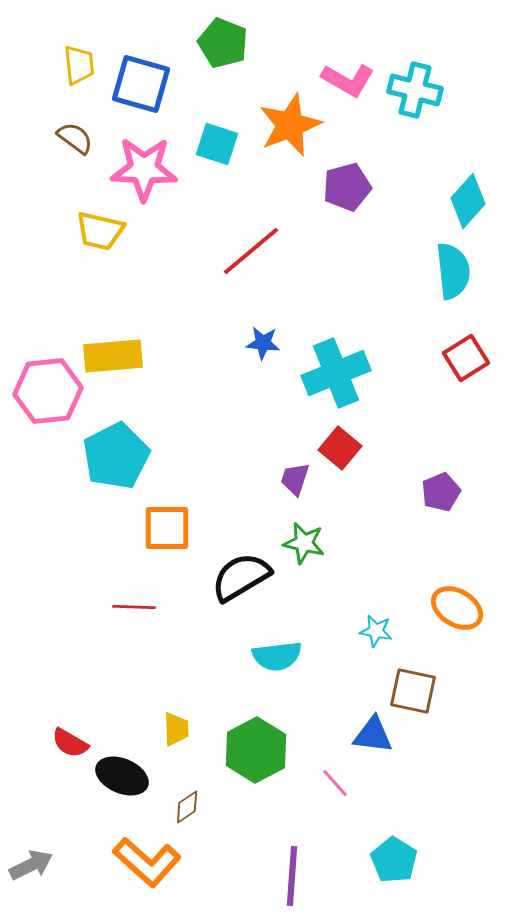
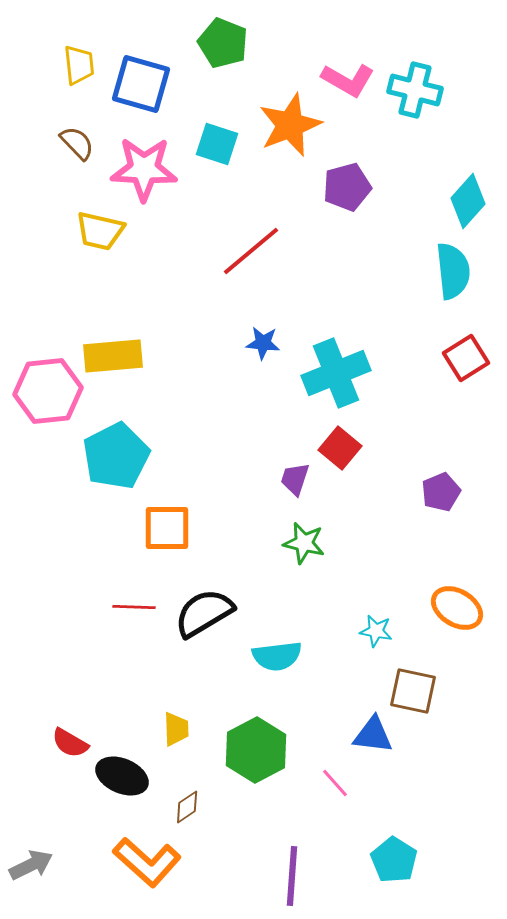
brown semicircle at (75, 138): moved 2 px right, 5 px down; rotated 9 degrees clockwise
black semicircle at (241, 577): moved 37 px left, 36 px down
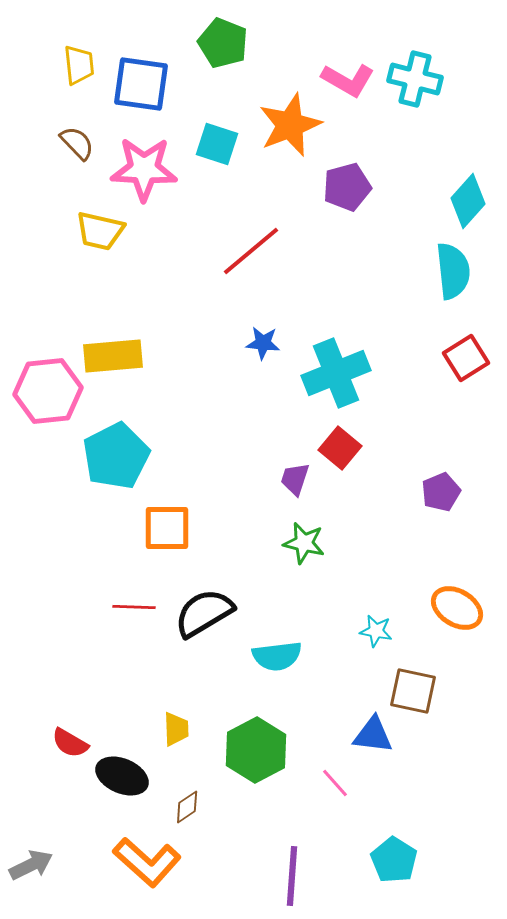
blue square at (141, 84): rotated 8 degrees counterclockwise
cyan cross at (415, 90): moved 11 px up
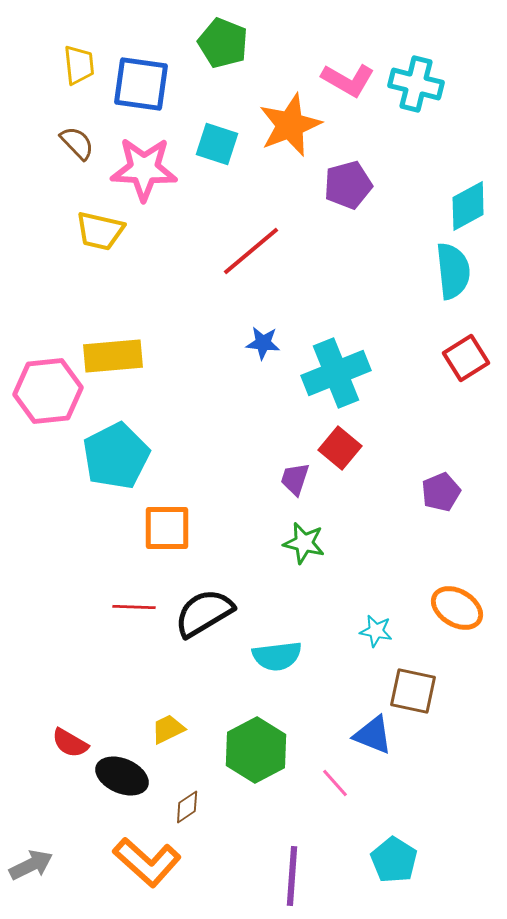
cyan cross at (415, 79): moved 1 px right, 5 px down
purple pentagon at (347, 187): moved 1 px right, 2 px up
cyan diamond at (468, 201): moved 5 px down; rotated 20 degrees clockwise
yellow trapezoid at (176, 729): moved 8 px left; rotated 114 degrees counterclockwise
blue triangle at (373, 735): rotated 15 degrees clockwise
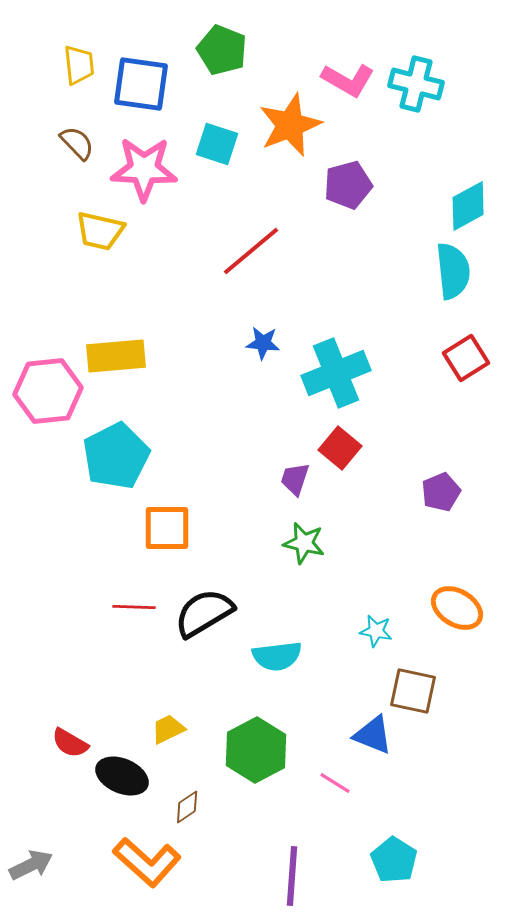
green pentagon at (223, 43): moved 1 px left, 7 px down
yellow rectangle at (113, 356): moved 3 px right
pink line at (335, 783): rotated 16 degrees counterclockwise
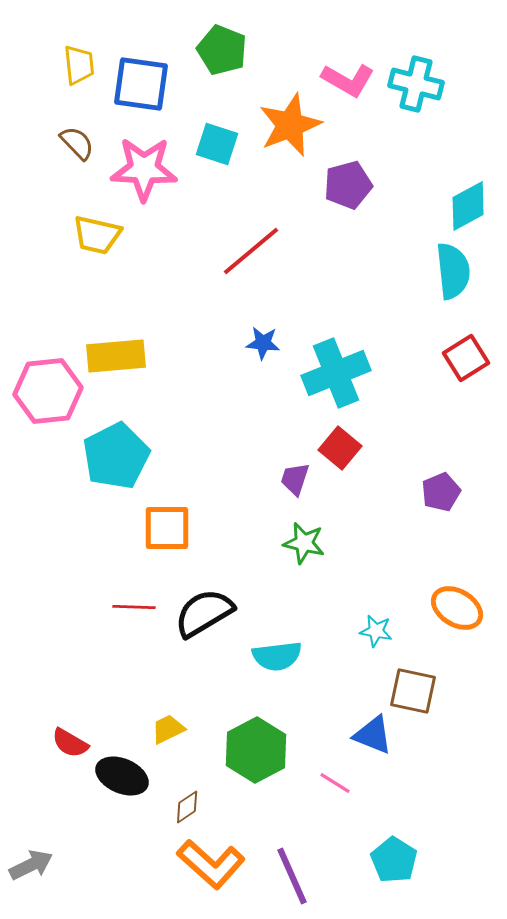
yellow trapezoid at (100, 231): moved 3 px left, 4 px down
orange L-shape at (147, 862): moved 64 px right, 2 px down
purple line at (292, 876): rotated 28 degrees counterclockwise
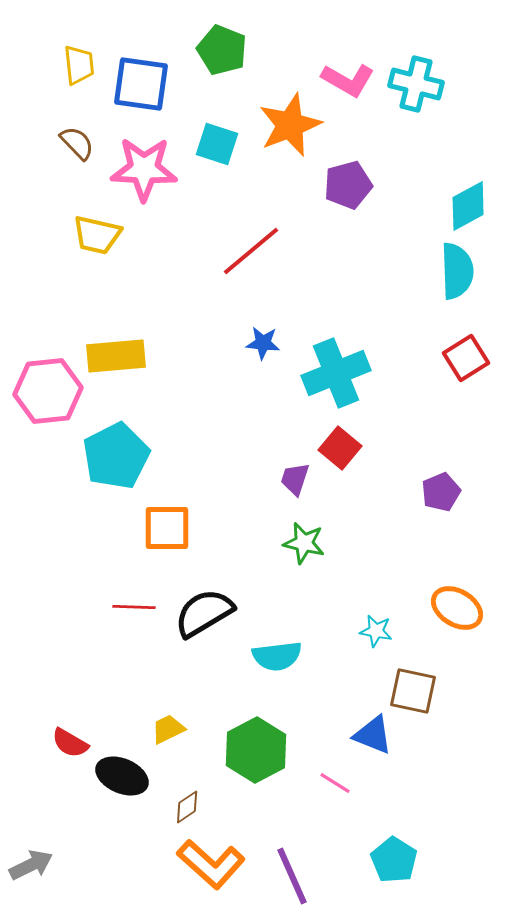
cyan semicircle at (453, 271): moved 4 px right; rotated 4 degrees clockwise
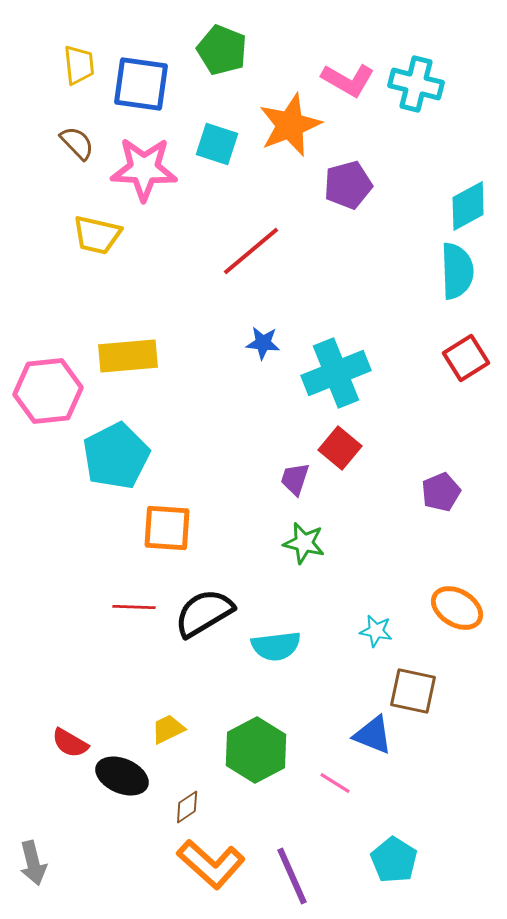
yellow rectangle at (116, 356): moved 12 px right
orange square at (167, 528): rotated 4 degrees clockwise
cyan semicircle at (277, 656): moved 1 px left, 10 px up
gray arrow at (31, 865): moved 2 px right, 2 px up; rotated 102 degrees clockwise
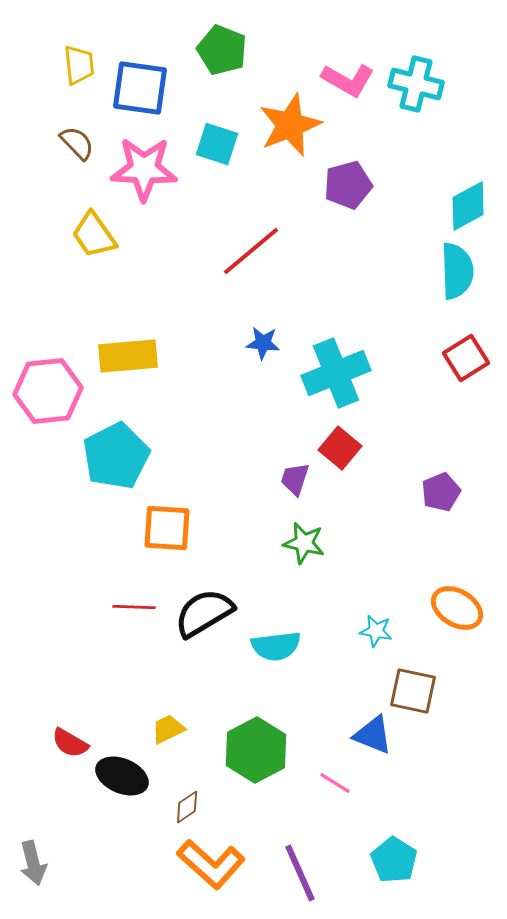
blue square at (141, 84): moved 1 px left, 4 px down
yellow trapezoid at (97, 235): moved 3 px left; rotated 42 degrees clockwise
purple line at (292, 876): moved 8 px right, 3 px up
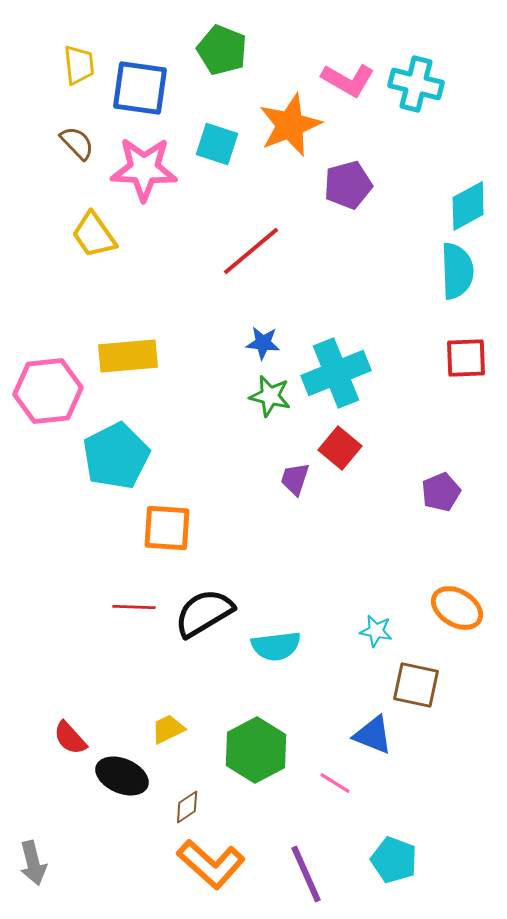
red square at (466, 358): rotated 30 degrees clockwise
green star at (304, 543): moved 34 px left, 147 px up
brown square at (413, 691): moved 3 px right, 6 px up
red semicircle at (70, 743): moved 5 px up; rotated 18 degrees clockwise
cyan pentagon at (394, 860): rotated 12 degrees counterclockwise
purple line at (300, 873): moved 6 px right, 1 px down
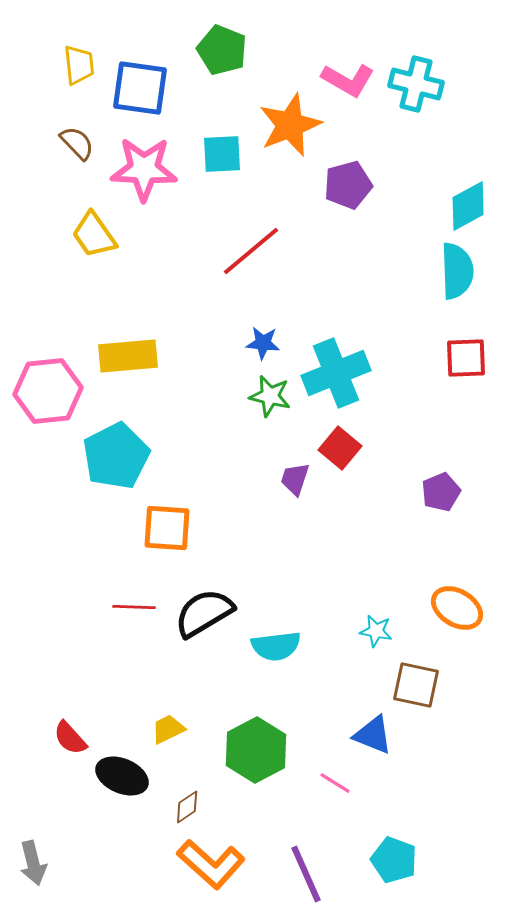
cyan square at (217, 144): moved 5 px right, 10 px down; rotated 21 degrees counterclockwise
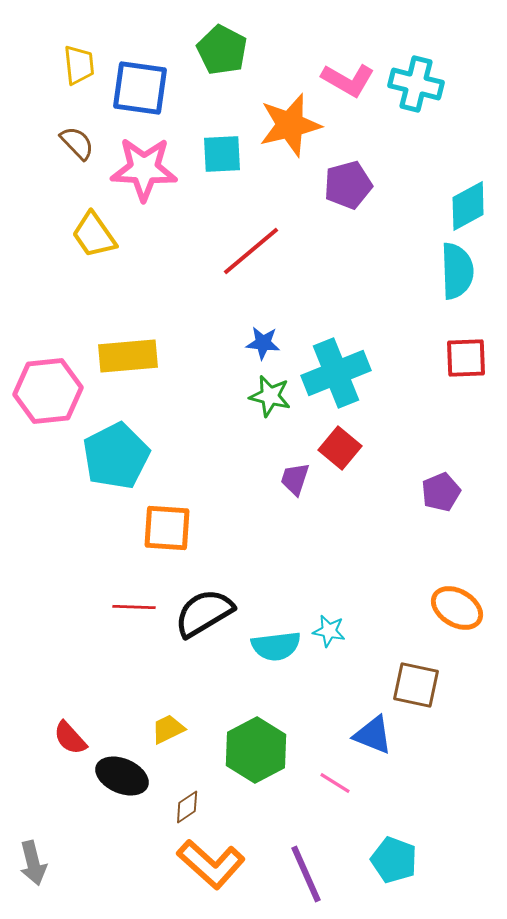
green pentagon at (222, 50): rotated 6 degrees clockwise
orange star at (290, 125): rotated 8 degrees clockwise
cyan star at (376, 631): moved 47 px left
